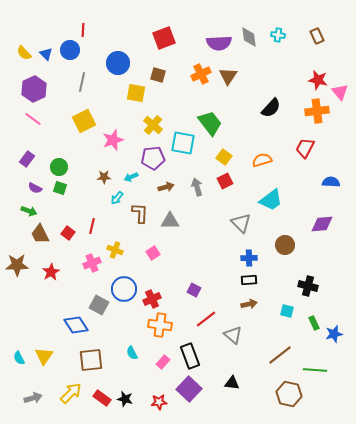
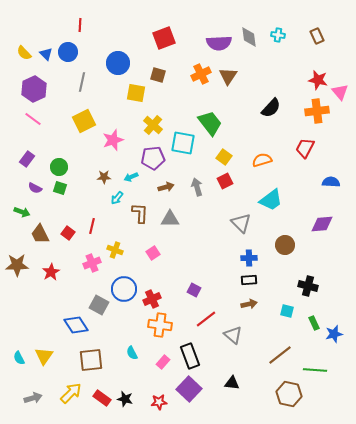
red line at (83, 30): moved 3 px left, 5 px up
blue circle at (70, 50): moved 2 px left, 2 px down
green arrow at (29, 211): moved 7 px left, 1 px down
gray triangle at (170, 221): moved 2 px up
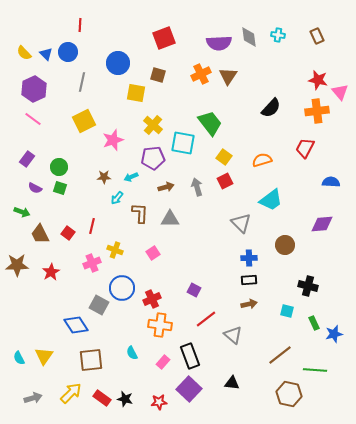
blue circle at (124, 289): moved 2 px left, 1 px up
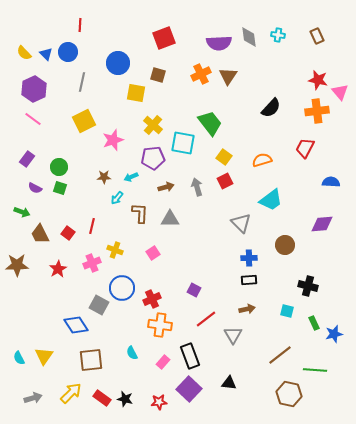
red star at (51, 272): moved 7 px right, 3 px up
brown arrow at (249, 304): moved 2 px left, 5 px down
gray triangle at (233, 335): rotated 18 degrees clockwise
black triangle at (232, 383): moved 3 px left
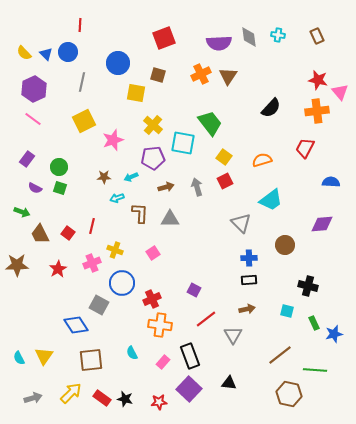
cyan arrow at (117, 198): rotated 32 degrees clockwise
blue circle at (122, 288): moved 5 px up
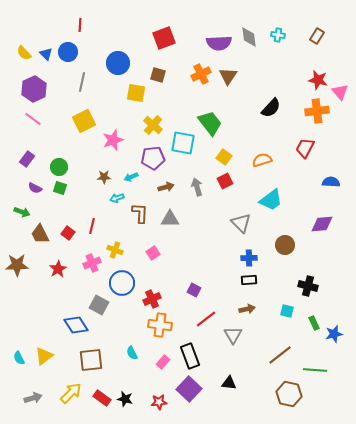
brown rectangle at (317, 36): rotated 56 degrees clockwise
yellow triangle at (44, 356): rotated 18 degrees clockwise
